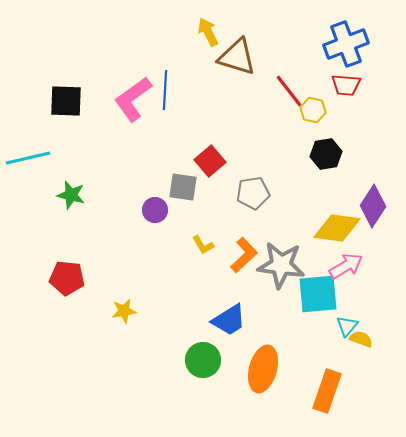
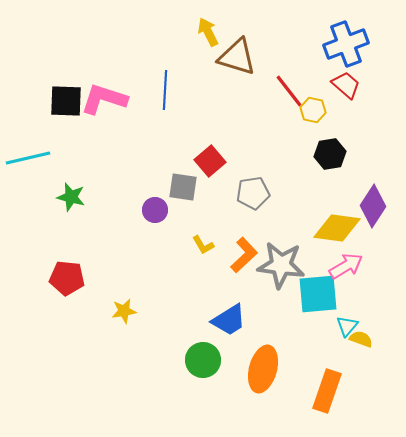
red trapezoid: rotated 144 degrees counterclockwise
pink L-shape: moved 29 px left; rotated 54 degrees clockwise
black hexagon: moved 4 px right
green star: moved 2 px down
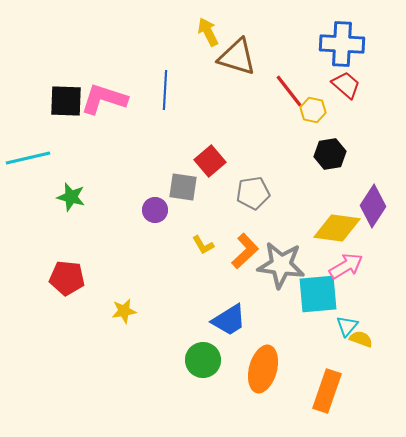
blue cross: moved 4 px left; rotated 24 degrees clockwise
orange L-shape: moved 1 px right, 4 px up
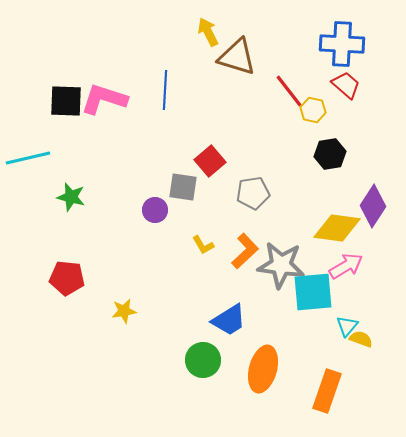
cyan square: moved 5 px left, 2 px up
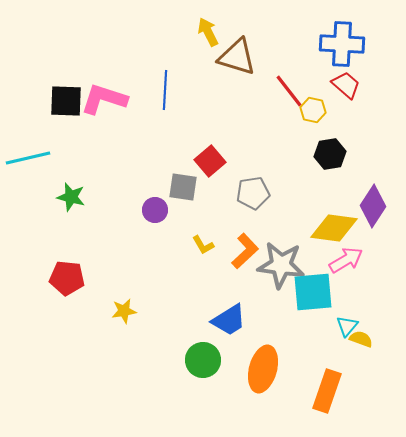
yellow diamond: moved 3 px left
pink arrow: moved 6 px up
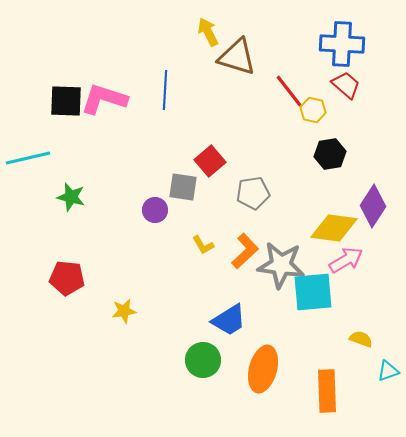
cyan triangle: moved 41 px right, 45 px down; rotated 30 degrees clockwise
orange rectangle: rotated 21 degrees counterclockwise
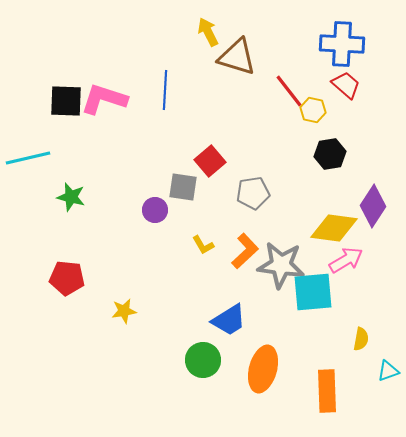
yellow semicircle: rotated 80 degrees clockwise
